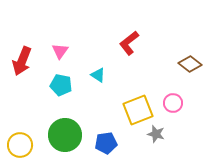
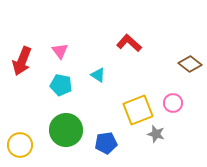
red L-shape: rotated 80 degrees clockwise
pink triangle: rotated 12 degrees counterclockwise
green circle: moved 1 px right, 5 px up
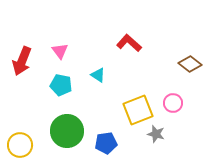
green circle: moved 1 px right, 1 px down
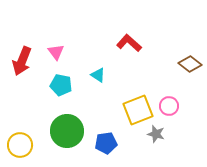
pink triangle: moved 4 px left, 1 px down
pink circle: moved 4 px left, 3 px down
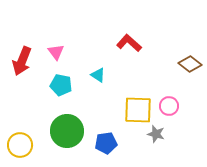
yellow square: rotated 24 degrees clockwise
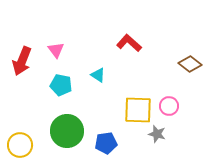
pink triangle: moved 2 px up
gray star: moved 1 px right
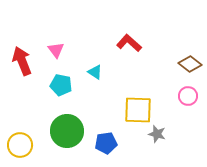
red arrow: rotated 136 degrees clockwise
cyan triangle: moved 3 px left, 3 px up
pink circle: moved 19 px right, 10 px up
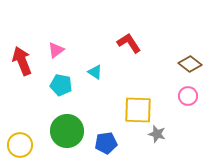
red L-shape: rotated 15 degrees clockwise
pink triangle: rotated 30 degrees clockwise
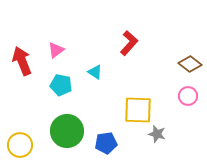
red L-shape: rotated 75 degrees clockwise
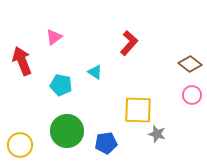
pink triangle: moved 2 px left, 13 px up
pink circle: moved 4 px right, 1 px up
